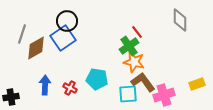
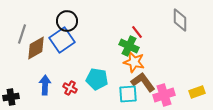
blue square: moved 1 px left, 2 px down
green cross: rotated 30 degrees counterclockwise
yellow rectangle: moved 8 px down
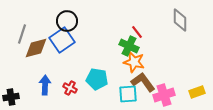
brown diamond: rotated 15 degrees clockwise
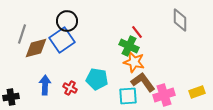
cyan square: moved 2 px down
